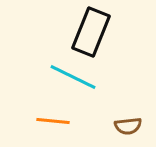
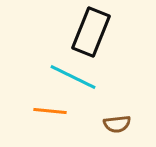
orange line: moved 3 px left, 10 px up
brown semicircle: moved 11 px left, 2 px up
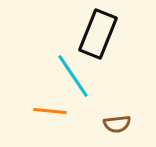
black rectangle: moved 7 px right, 2 px down
cyan line: moved 1 px up; rotated 30 degrees clockwise
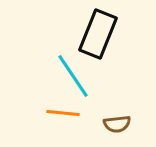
orange line: moved 13 px right, 2 px down
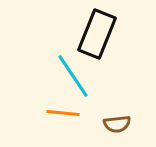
black rectangle: moved 1 px left
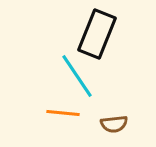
cyan line: moved 4 px right
brown semicircle: moved 3 px left
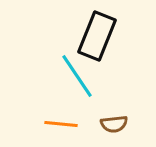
black rectangle: moved 2 px down
orange line: moved 2 px left, 11 px down
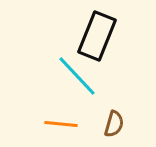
cyan line: rotated 9 degrees counterclockwise
brown semicircle: rotated 68 degrees counterclockwise
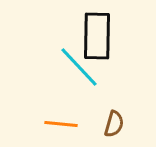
black rectangle: rotated 21 degrees counterclockwise
cyan line: moved 2 px right, 9 px up
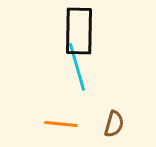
black rectangle: moved 18 px left, 5 px up
cyan line: moved 2 px left; rotated 27 degrees clockwise
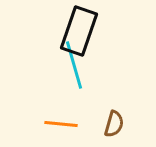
black rectangle: rotated 18 degrees clockwise
cyan line: moved 3 px left, 2 px up
